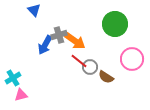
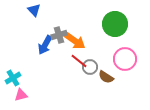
pink circle: moved 7 px left
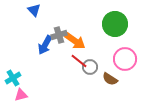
brown semicircle: moved 4 px right, 2 px down
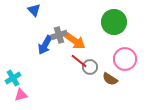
green circle: moved 1 px left, 2 px up
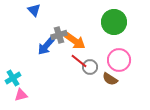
blue arrow: moved 1 px right, 1 px down; rotated 12 degrees clockwise
pink circle: moved 6 px left, 1 px down
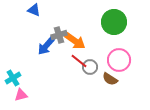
blue triangle: rotated 24 degrees counterclockwise
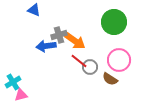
blue arrow: rotated 42 degrees clockwise
cyan cross: moved 4 px down
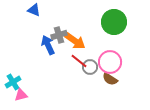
blue arrow: moved 2 px right, 1 px up; rotated 72 degrees clockwise
pink circle: moved 9 px left, 2 px down
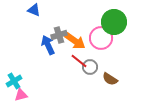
pink circle: moved 9 px left, 24 px up
cyan cross: moved 1 px right, 1 px up
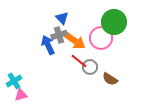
blue triangle: moved 28 px right, 8 px down; rotated 24 degrees clockwise
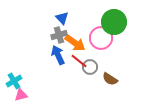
orange arrow: moved 2 px down
blue arrow: moved 10 px right, 10 px down
